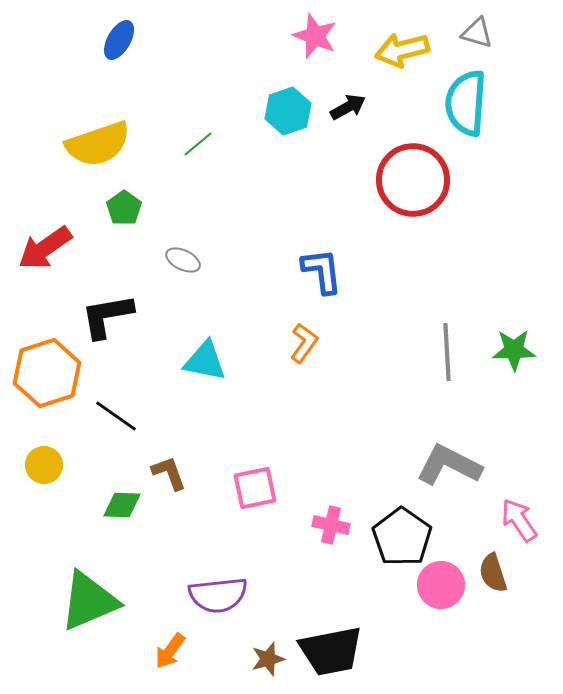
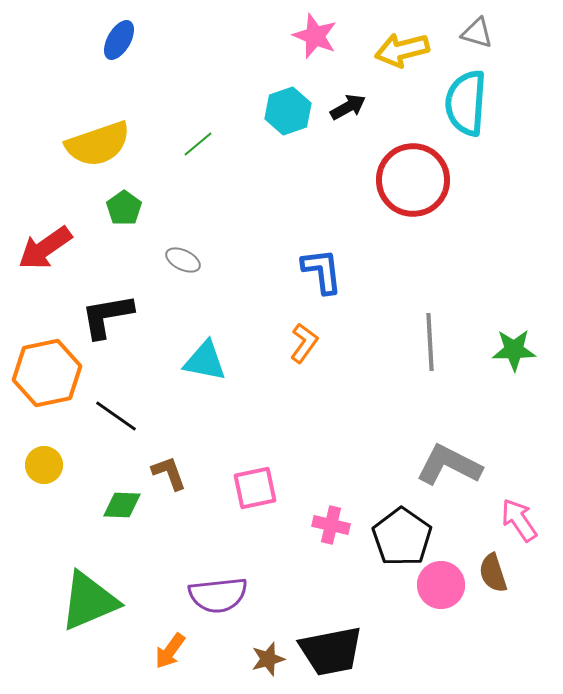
gray line: moved 17 px left, 10 px up
orange hexagon: rotated 6 degrees clockwise
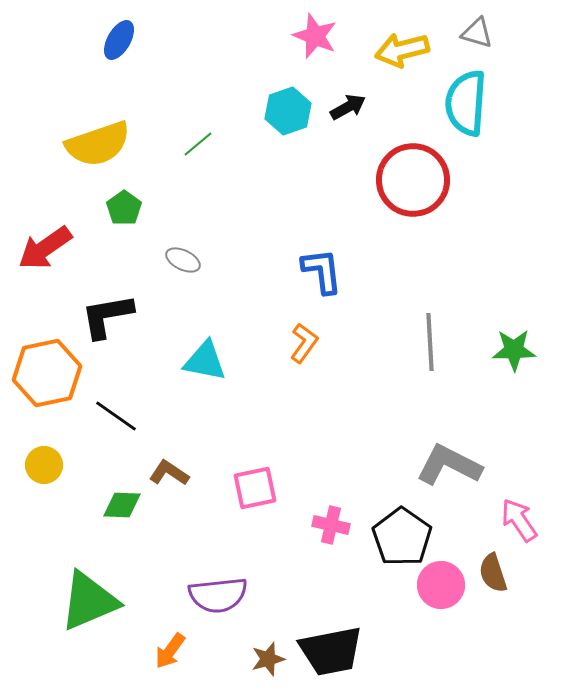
brown L-shape: rotated 36 degrees counterclockwise
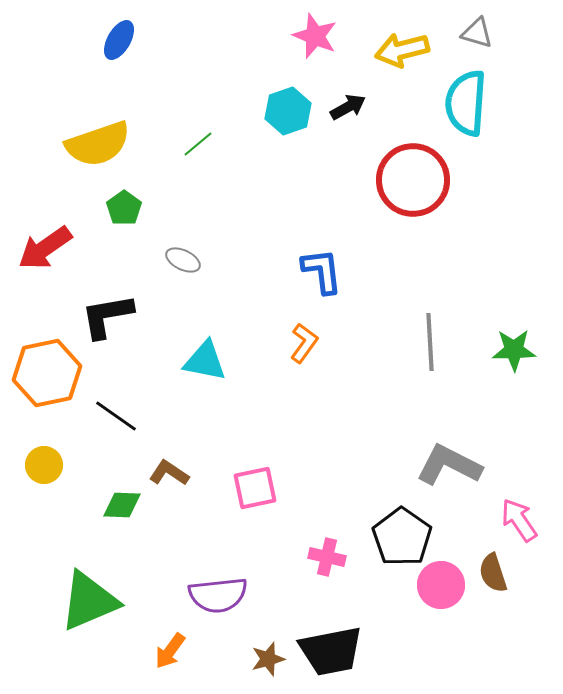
pink cross: moved 4 px left, 32 px down
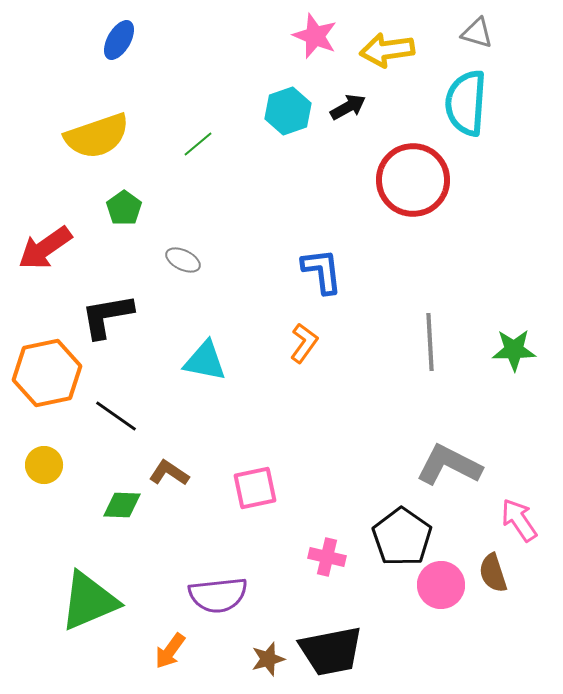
yellow arrow: moved 15 px left; rotated 6 degrees clockwise
yellow semicircle: moved 1 px left, 8 px up
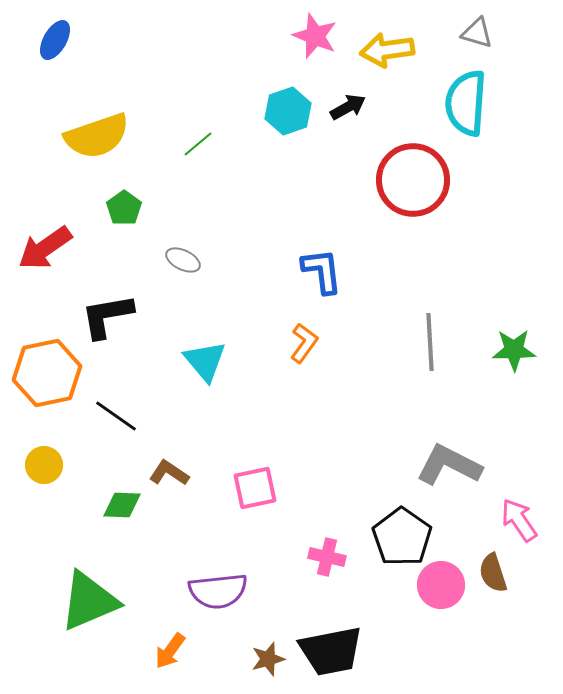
blue ellipse: moved 64 px left
cyan triangle: rotated 39 degrees clockwise
purple semicircle: moved 4 px up
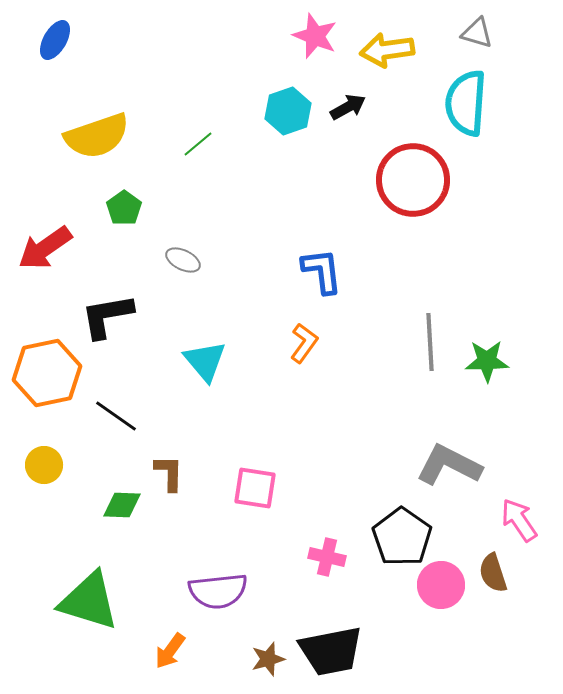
green star: moved 27 px left, 11 px down
brown L-shape: rotated 57 degrees clockwise
pink square: rotated 21 degrees clockwise
green triangle: rotated 40 degrees clockwise
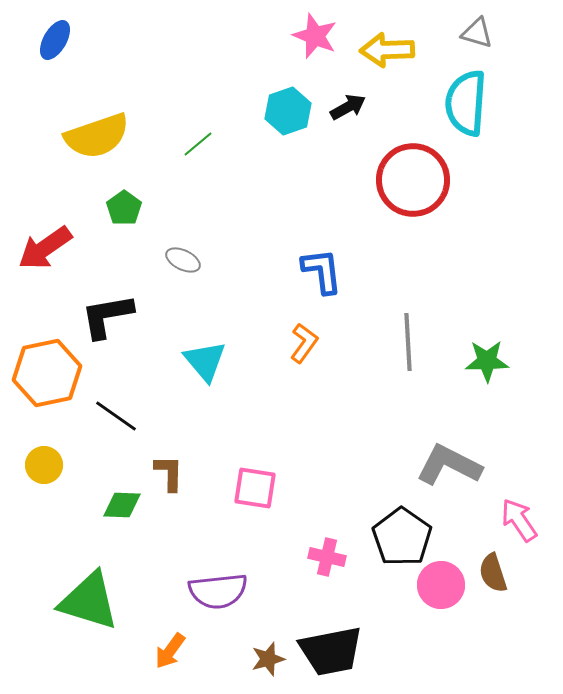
yellow arrow: rotated 6 degrees clockwise
gray line: moved 22 px left
